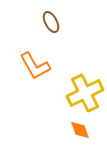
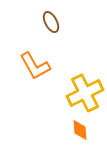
orange diamond: rotated 15 degrees clockwise
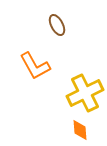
brown ellipse: moved 6 px right, 3 px down
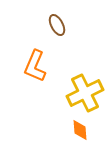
orange L-shape: rotated 52 degrees clockwise
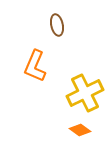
brown ellipse: rotated 15 degrees clockwise
orange diamond: rotated 50 degrees counterclockwise
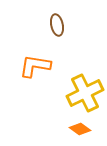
orange L-shape: rotated 76 degrees clockwise
orange diamond: moved 1 px up
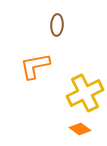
brown ellipse: rotated 15 degrees clockwise
orange L-shape: rotated 20 degrees counterclockwise
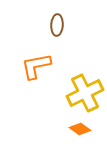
orange L-shape: moved 1 px right
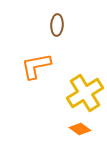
yellow cross: rotated 6 degrees counterclockwise
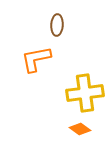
orange L-shape: moved 7 px up
yellow cross: rotated 24 degrees clockwise
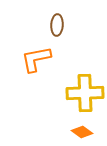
yellow cross: rotated 6 degrees clockwise
orange diamond: moved 2 px right, 3 px down
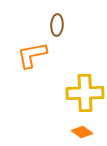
orange L-shape: moved 4 px left, 4 px up
